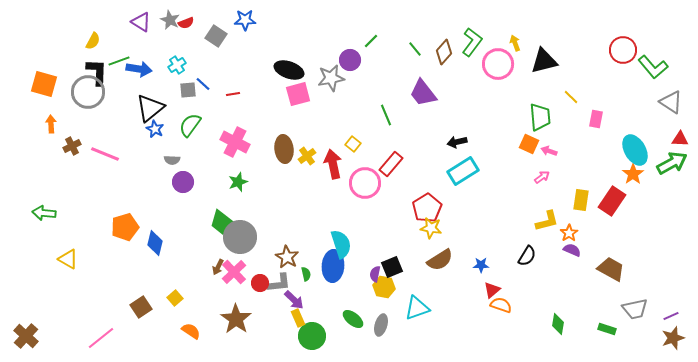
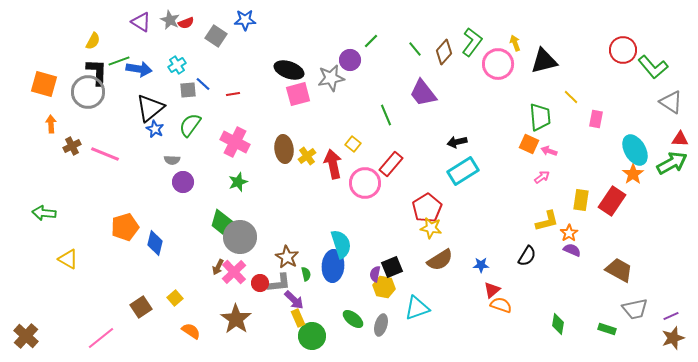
brown trapezoid at (611, 269): moved 8 px right, 1 px down
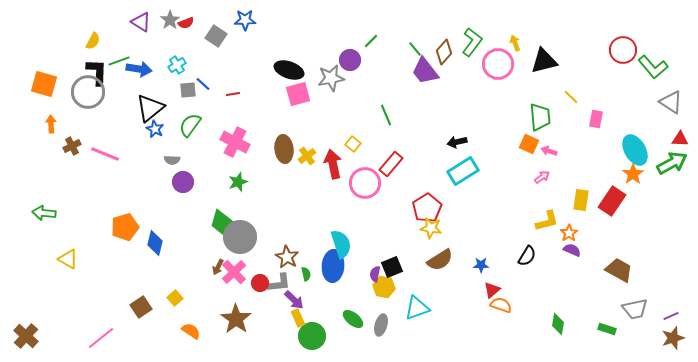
gray star at (170, 20): rotated 12 degrees clockwise
purple trapezoid at (423, 93): moved 2 px right, 22 px up
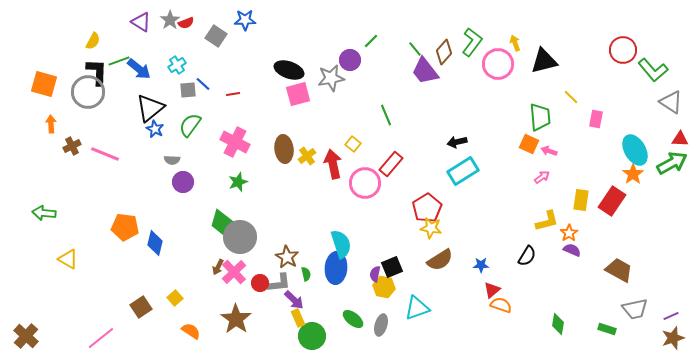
green L-shape at (653, 67): moved 3 px down
blue arrow at (139, 69): rotated 30 degrees clockwise
orange pentagon at (125, 227): rotated 24 degrees clockwise
blue ellipse at (333, 266): moved 3 px right, 2 px down
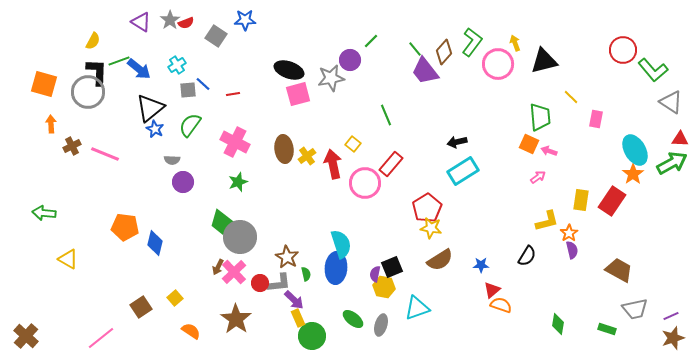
pink arrow at (542, 177): moved 4 px left
purple semicircle at (572, 250): rotated 54 degrees clockwise
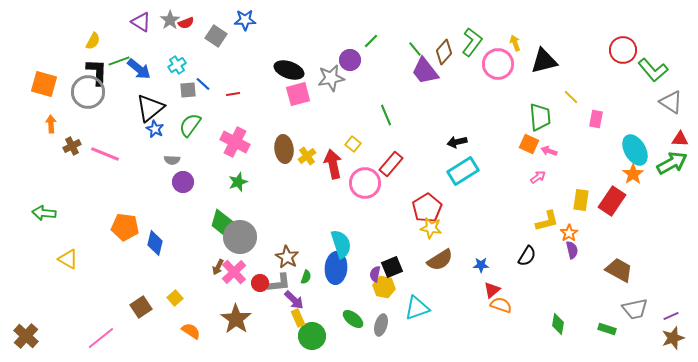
green semicircle at (306, 274): moved 3 px down; rotated 32 degrees clockwise
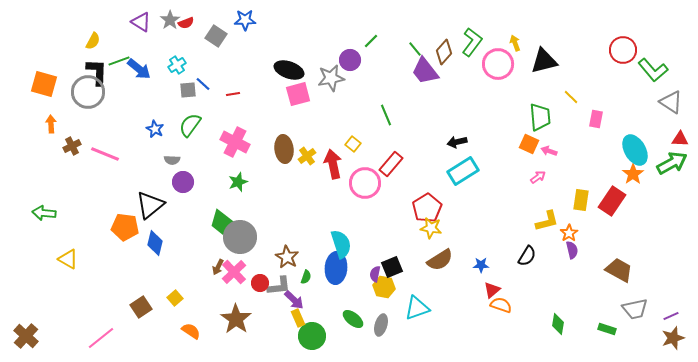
black triangle at (150, 108): moved 97 px down
gray L-shape at (279, 283): moved 3 px down
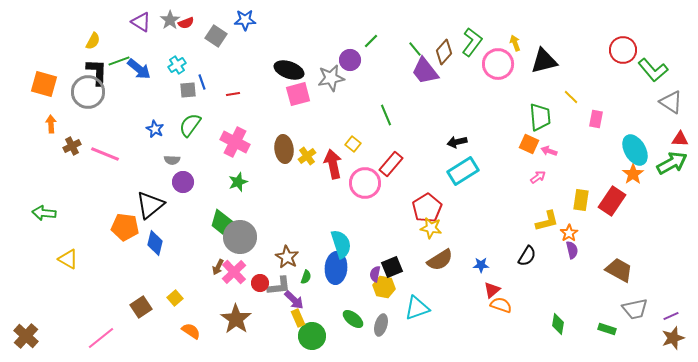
blue line at (203, 84): moved 1 px left, 2 px up; rotated 28 degrees clockwise
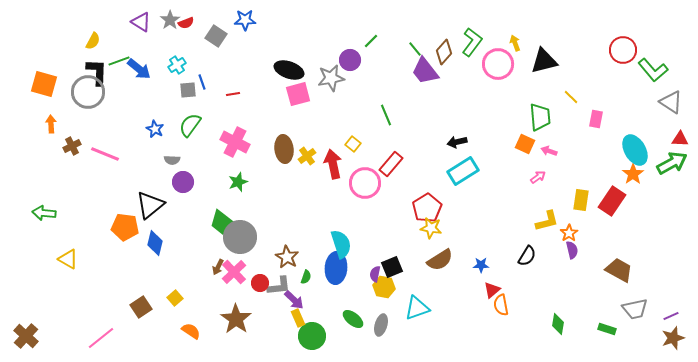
orange square at (529, 144): moved 4 px left
orange semicircle at (501, 305): rotated 120 degrees counterclockwise
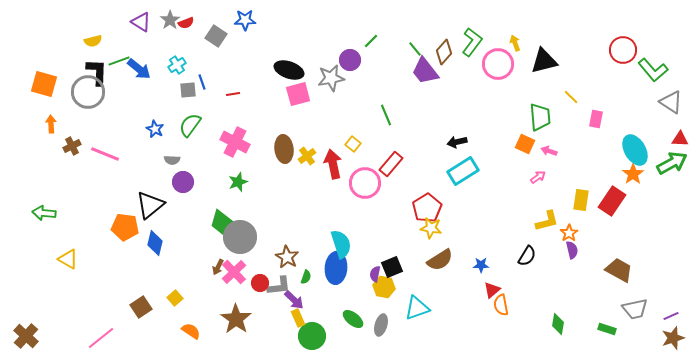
yellow semicircle at (93, 41): rotated 48 degrees clockwise
